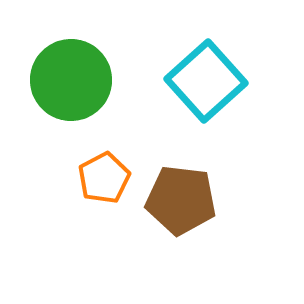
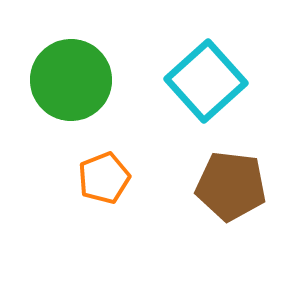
orange pentagon: rotated 6 degrees clockwise
brown pentagon: moved 50 px right, 14 px up
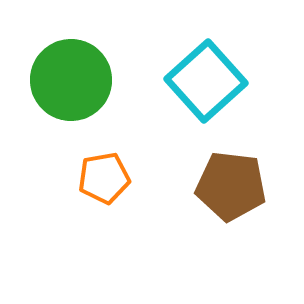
orange pentagon: rotated 12 degrees clockwise
